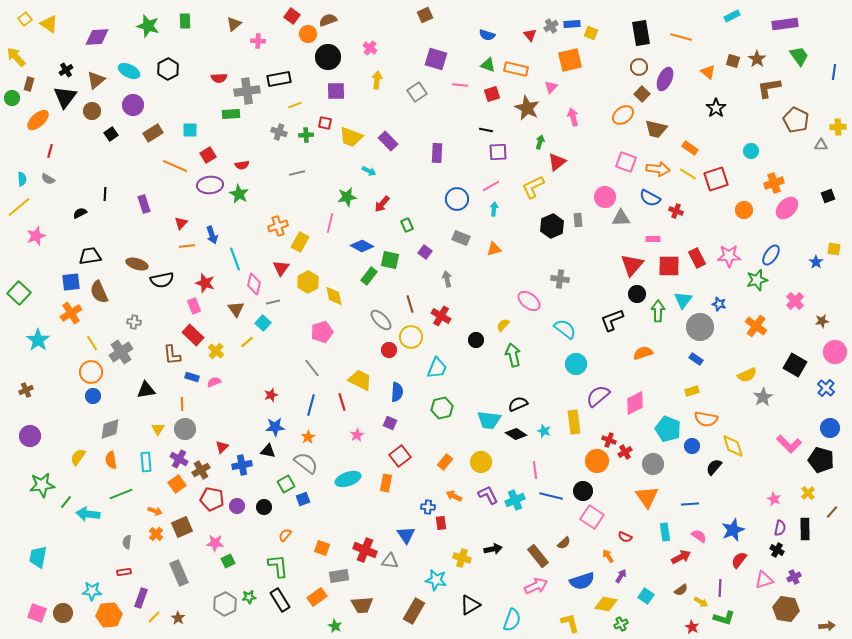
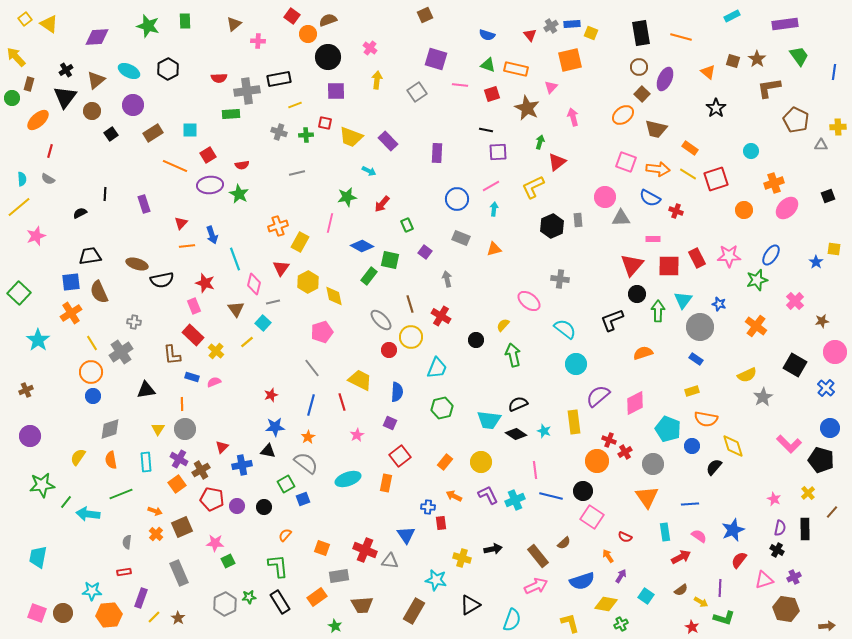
black rectangle at (280, 600): moved 2 px down
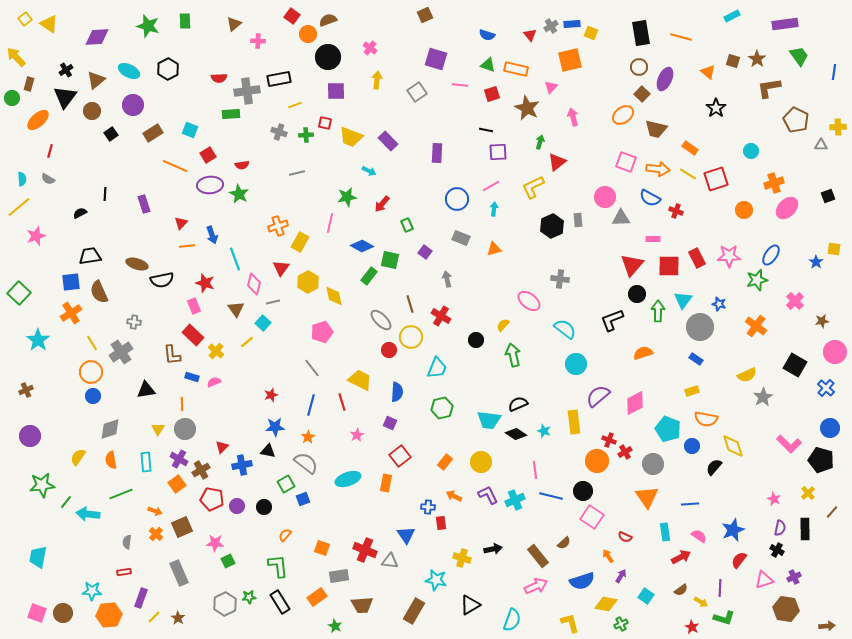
cyan square at (190, 130): rotated 21 degrees clockwise
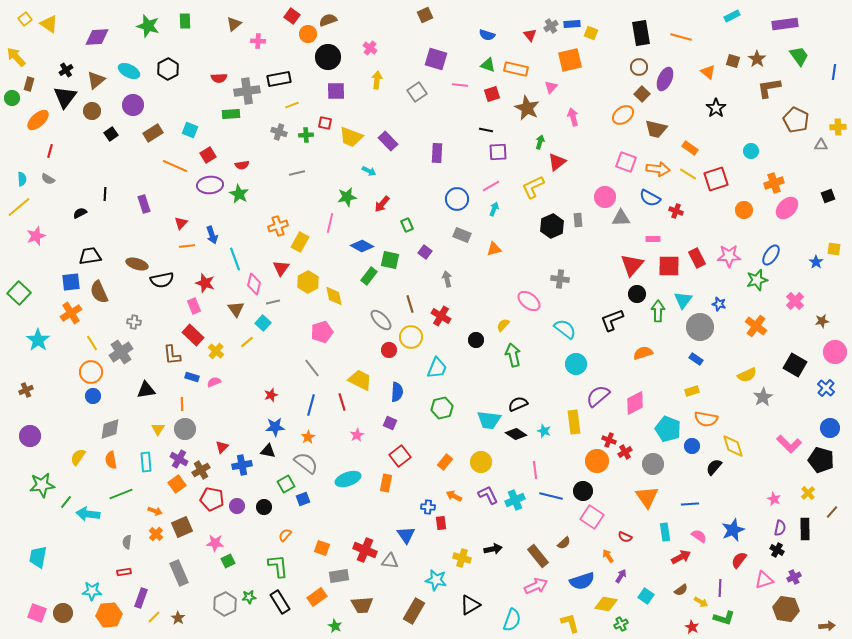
yellow line at (295, 105): moved 3 px left
cyan arrow at (494, 209): rotated 16 degrees clockwise
gray rectangle at (461, 238): moved 1 px right, 3 px up
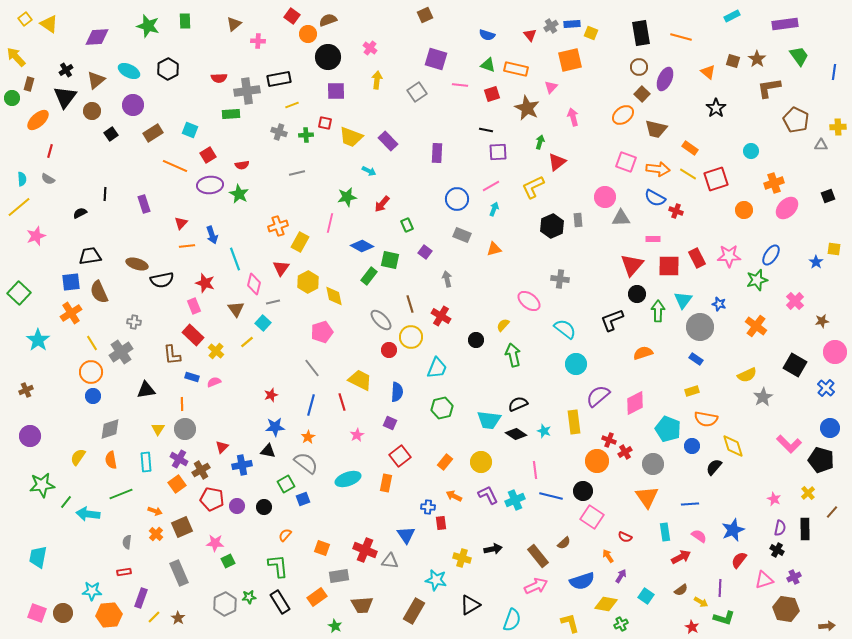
blue semicircle at (650, 198): moved 5 px right
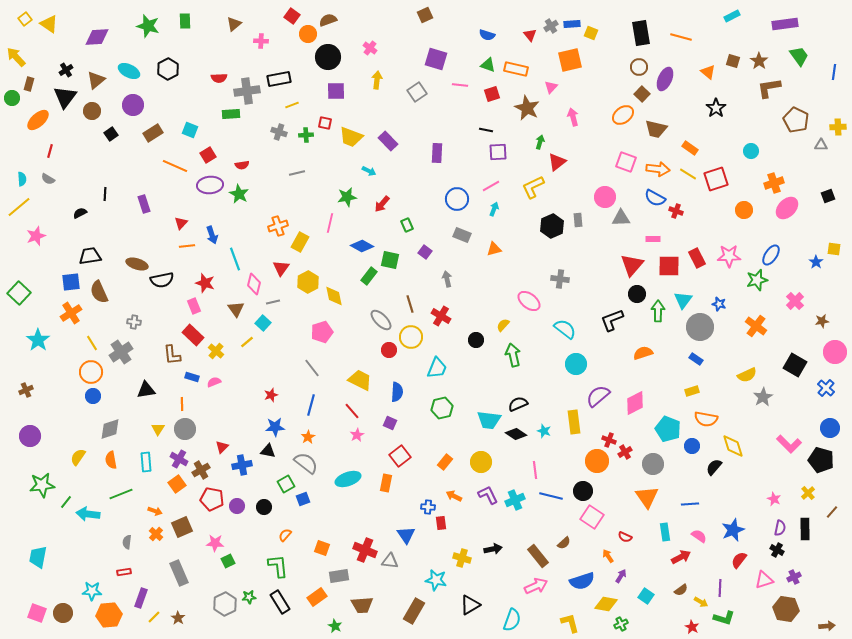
pink cross at (258, 41): moved 3 px right
brown star at (757, 59): moved 2 px right, 2 px down
red line at (342, 402): moved 10 px right, 9 px down; rotated 24 degrees counterclockwise
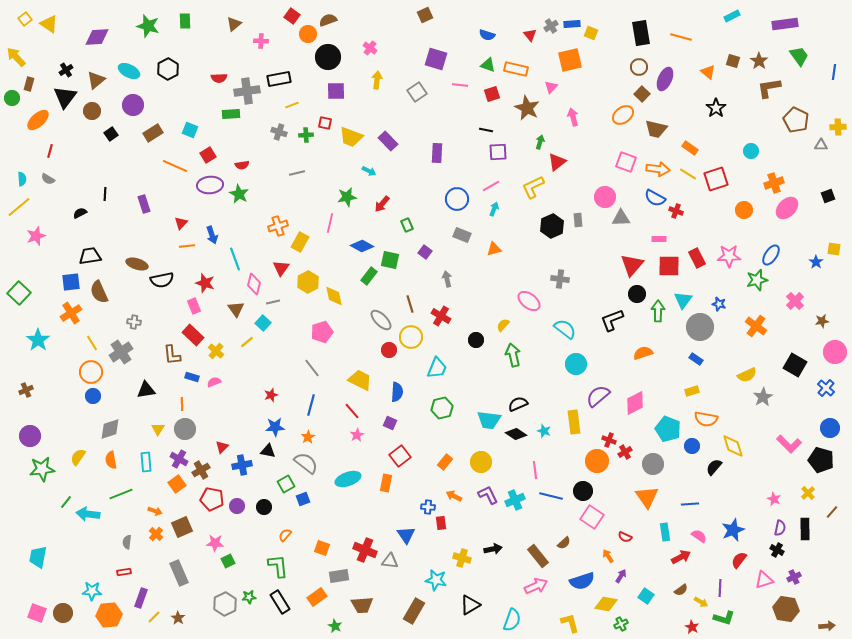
pink rectangle at (653, 239): moved 6 px right
green star at (42, 485): moved 16 px up
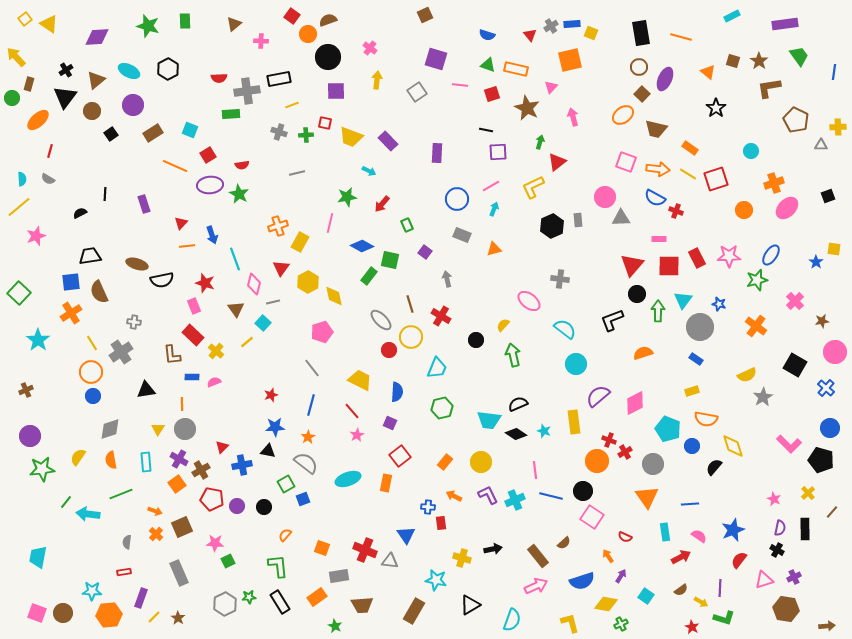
blue rectangle at (192, 377): rotated 16 degrees counterclockwise
